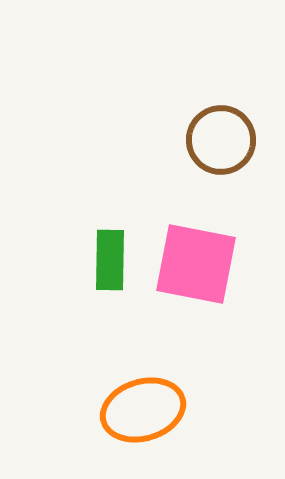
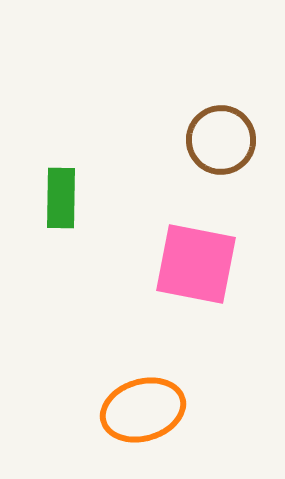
green rectangle: moved 49 px left, 62 px up
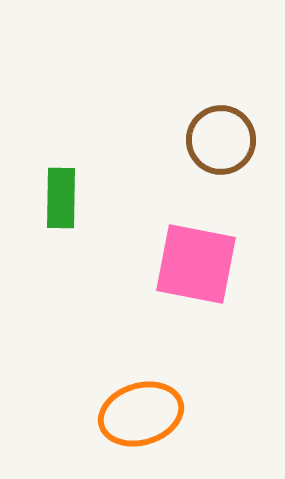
orange ellipse: moved 2 px left, 4 px down
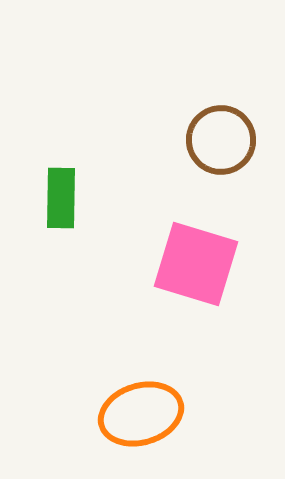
pink square: rotated 6 degrees clockwise
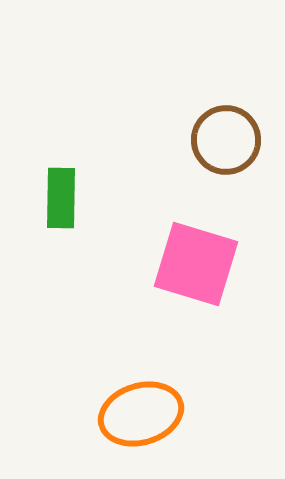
brown circle: moved 5 px right
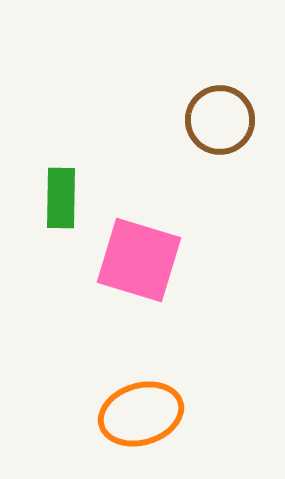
brown circle: moved 6 px left, 20 px up
pink square: moved 57 px left, 4 px up
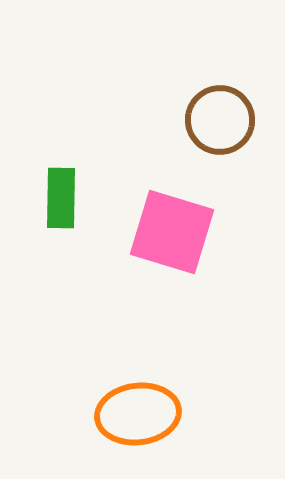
pink square: moved 33 px right, 28 px up
orange ellipse: moved 3 px left; rotated 10 degrees clockwise
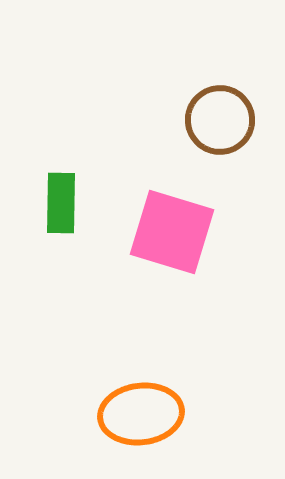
green rectangle: moved 5 px down
orange ellipse: moved 3 px right
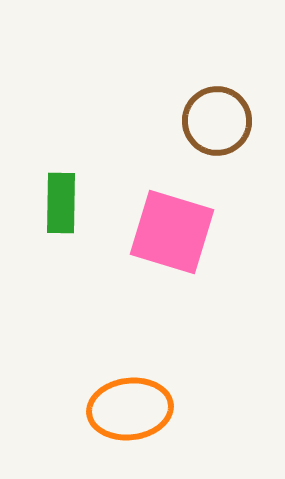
brown circle: moved 3 px left, 1 px down
orange ellipse: moved 11 px left, 5 px up
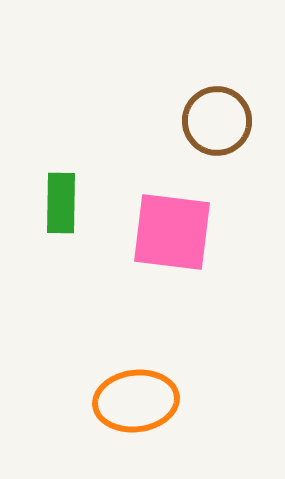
pink square: rotated 10 degrees counterclockwise
orange ellipse: moved 6 px right, 8 px up
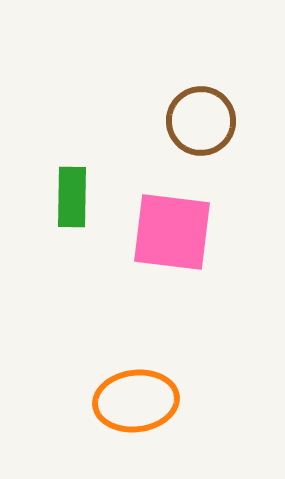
brown circle: moved 16 px left
green rectangle: moved 11 px right, 6 px up
